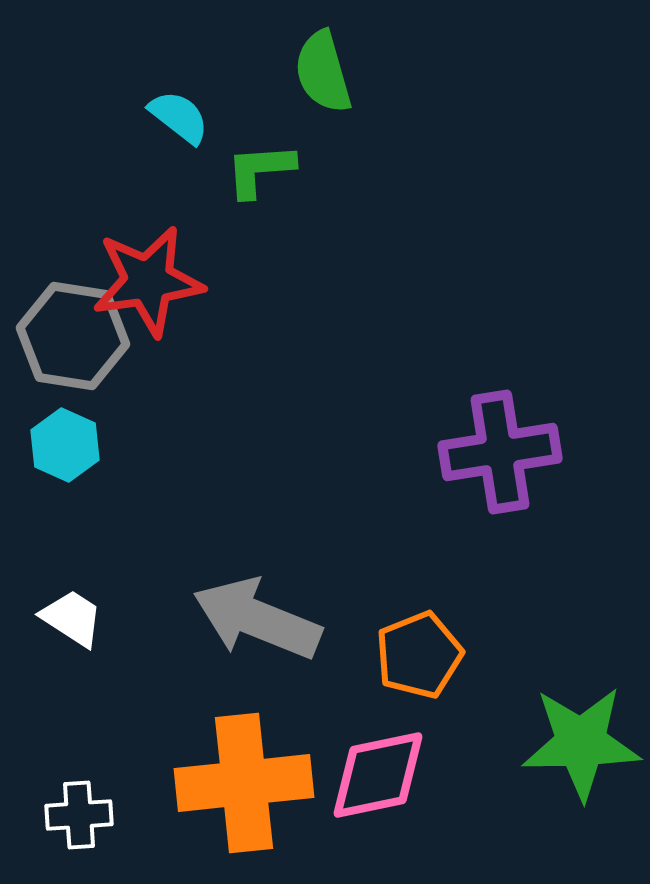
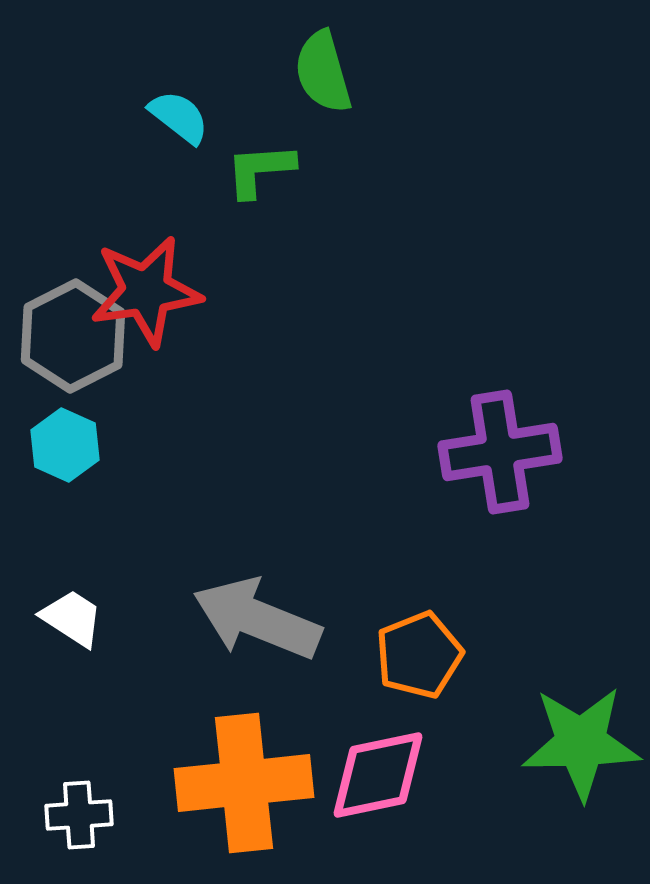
red star: moved 2 px left, 10 px down
gray hexagon: rotated 24 degrees clockwise
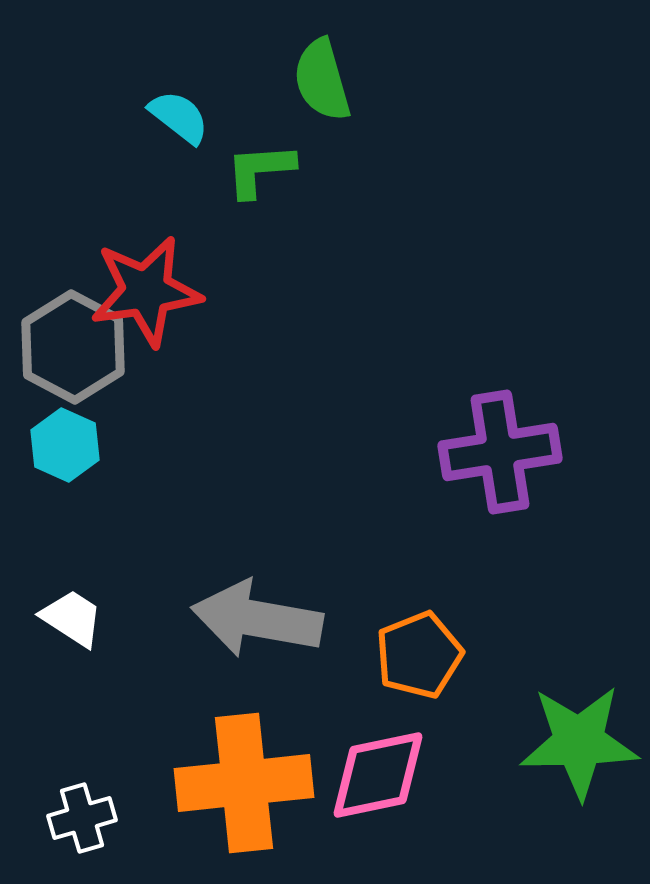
green semicircle: moved 1 px left, 8 px down
gray hexagon: moved 11 px down; rotated 5 degrees counterclockwise
gray arrow: rotated 12 degrees counterclockwise
green star: moved 2 px left, 1 px up
white cross: moved 3 px right, 3 px down; rotated 12 degrees counterclockwise
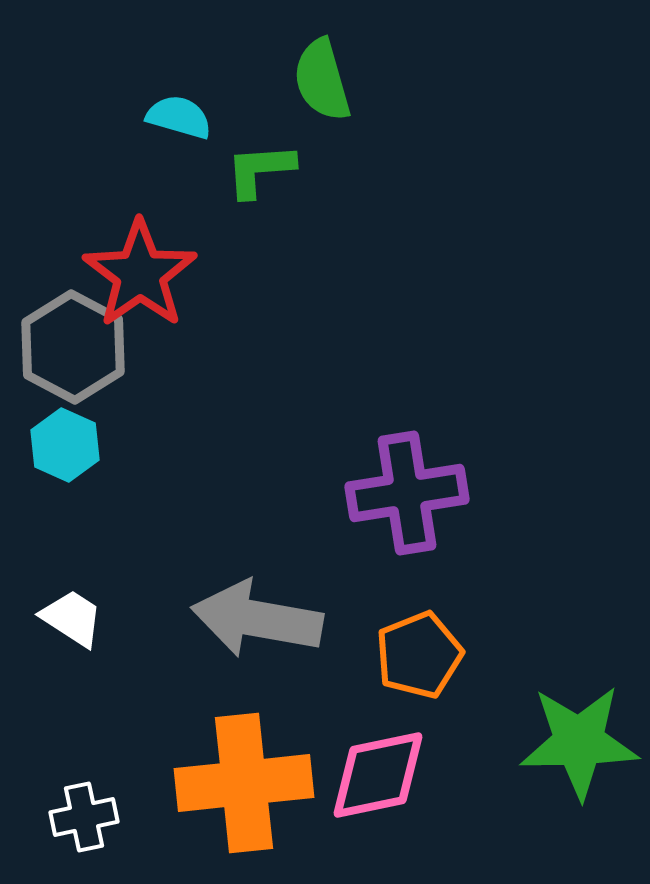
cyan semicircle: rotated 22 degrees counterclockwise
red star: moved 6 px left, 17 px up; rotated 27 degrees counterclockwise
purple cross: moved 93 px left, 41 px down
white cross: moved 2 px right, 1 px up; rotated 4 degrees clockwise
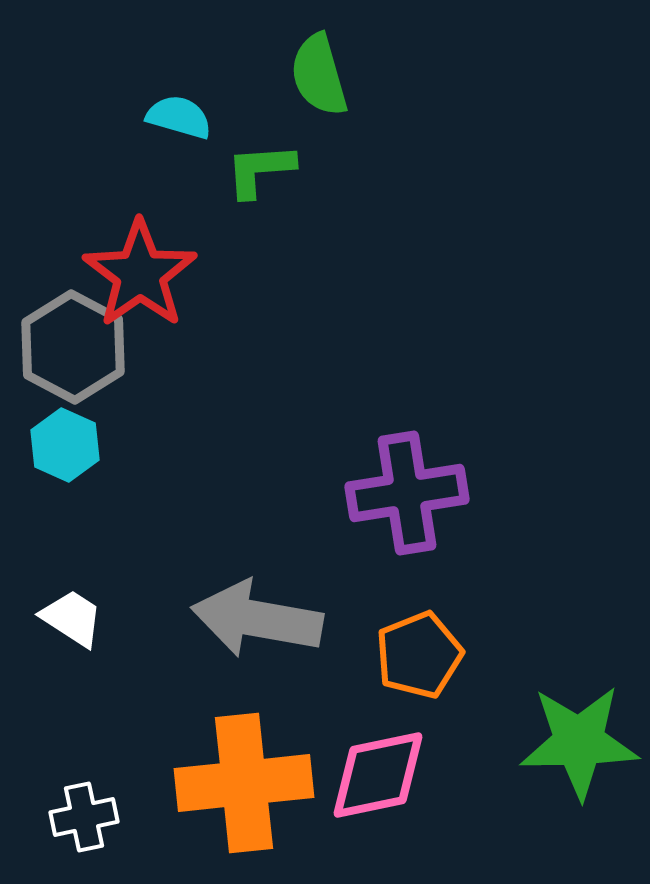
green semicircle: moved 3 px left, 5 px up
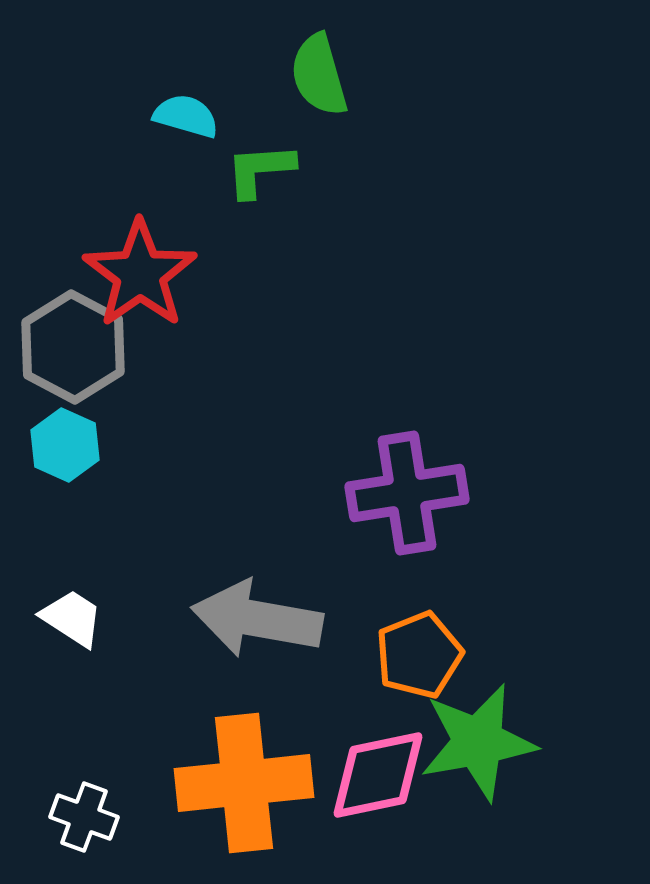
cyan semicircle: moved 7 px right, 1 px up
green star: moved 101 px left; rotated 9 degrees counterclockwise
white cross: rotated 32 degrees clockwise
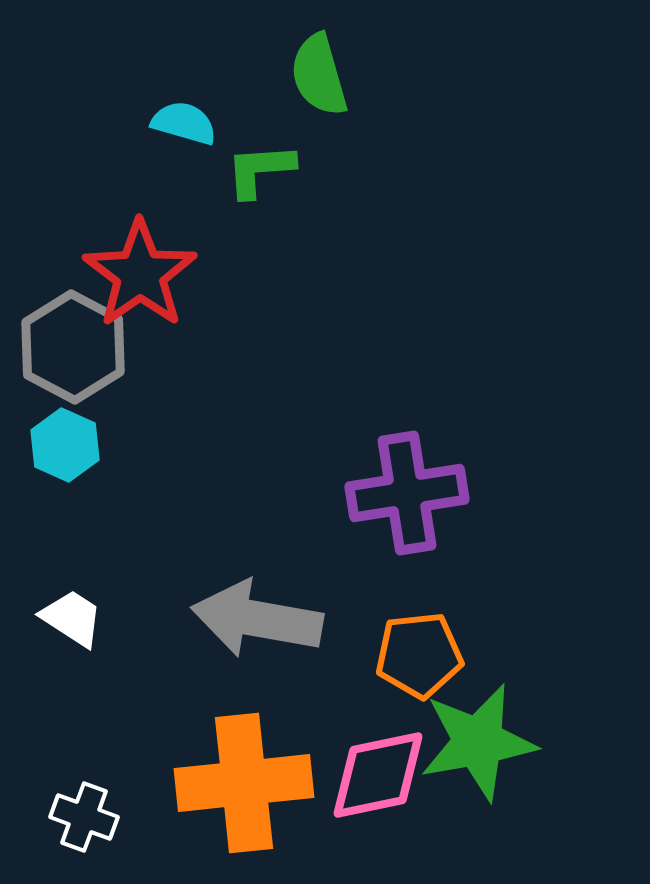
cyan semicircle: moved 2 px left, 7 px down
orange pentagon: rotated 16 degrees clockwise
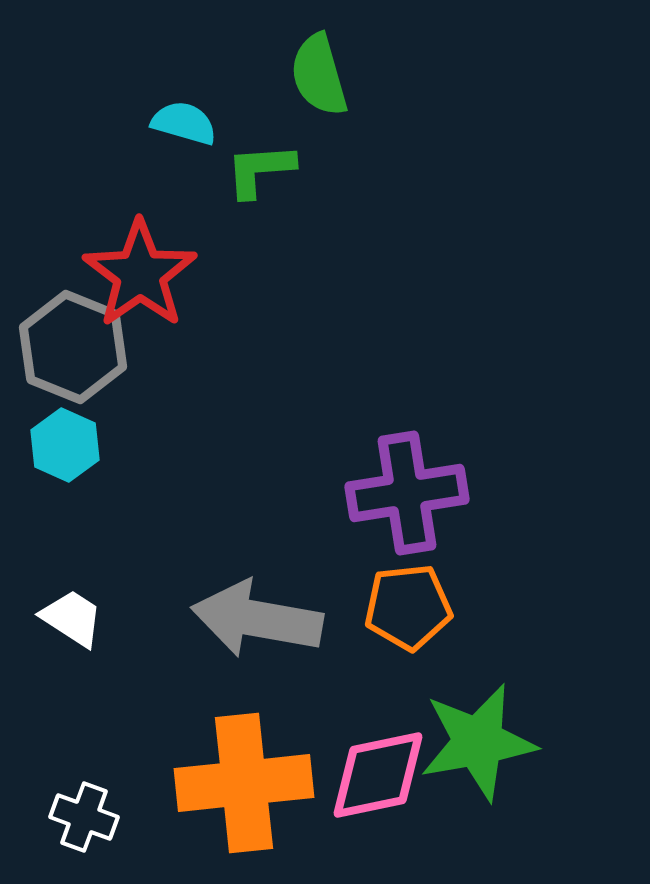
gray hexagon: rotated 6 degrees counterclockwise
orange pentagon: moved 11 px left, 48 px up
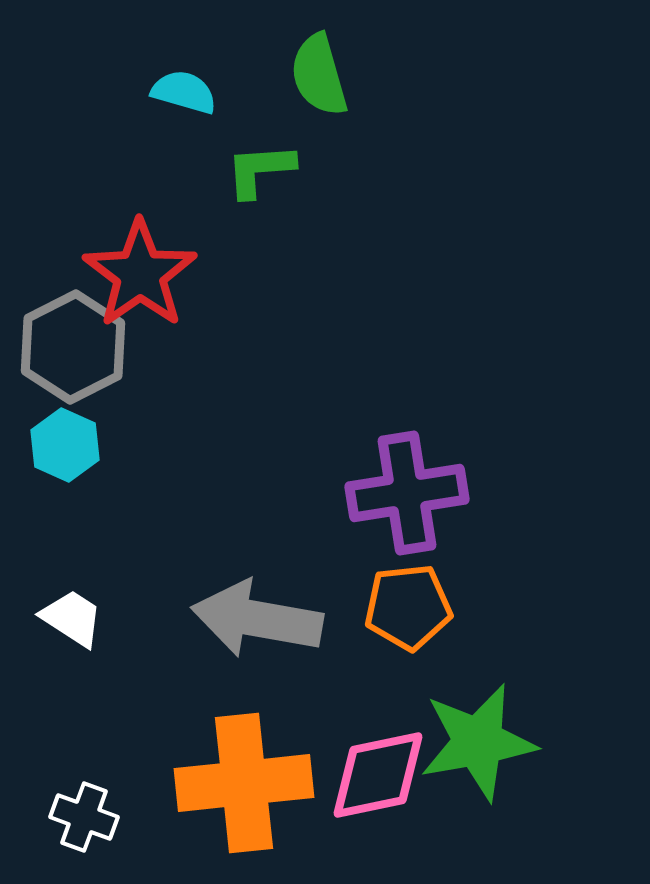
cyan semicircle: moved 31 px up
gray hexagon: rotated 11 degrees clockwise
